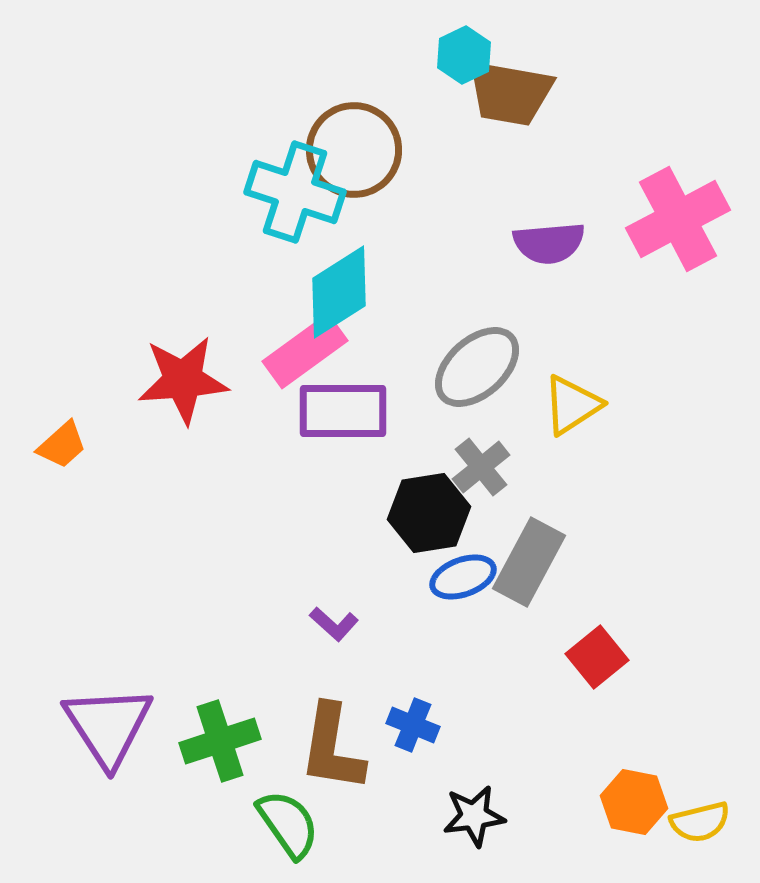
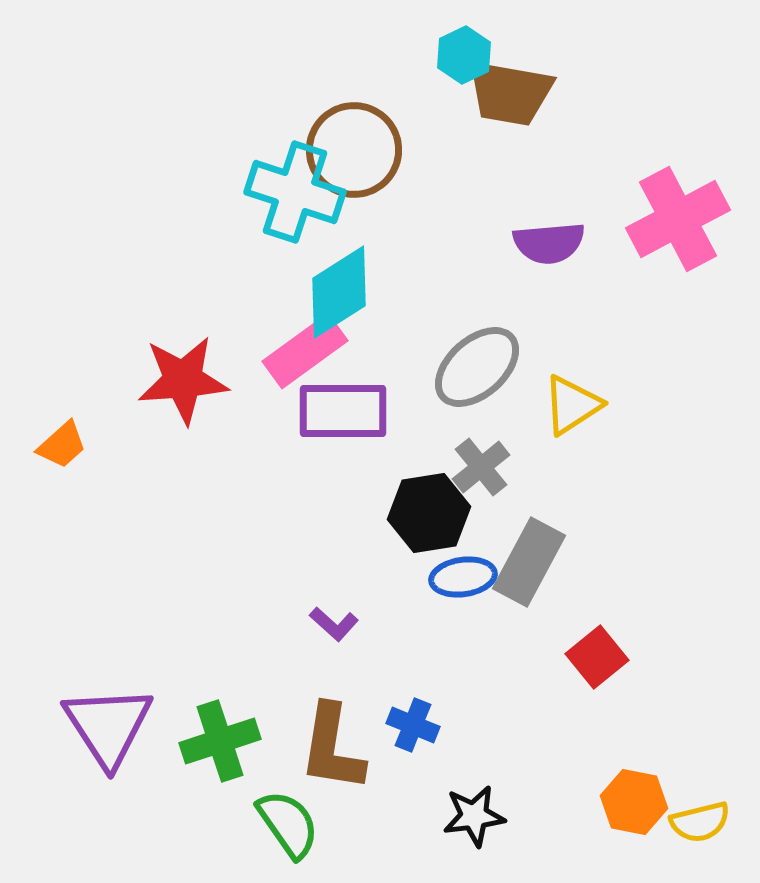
blue ellipse: rotated 12 degrees clockwise
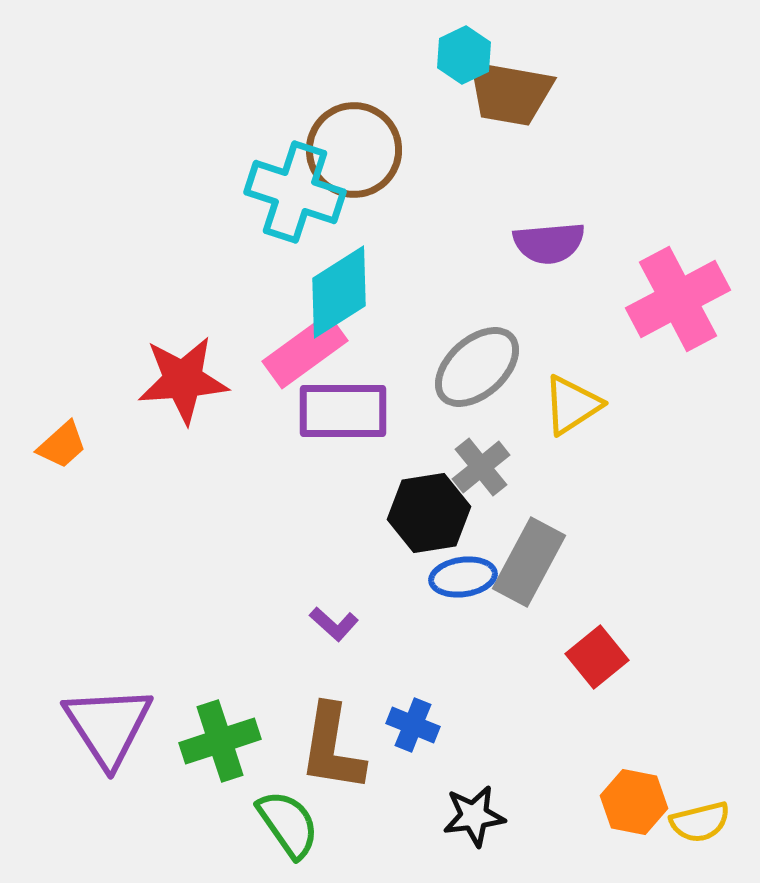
pink cross: moved 80 px down
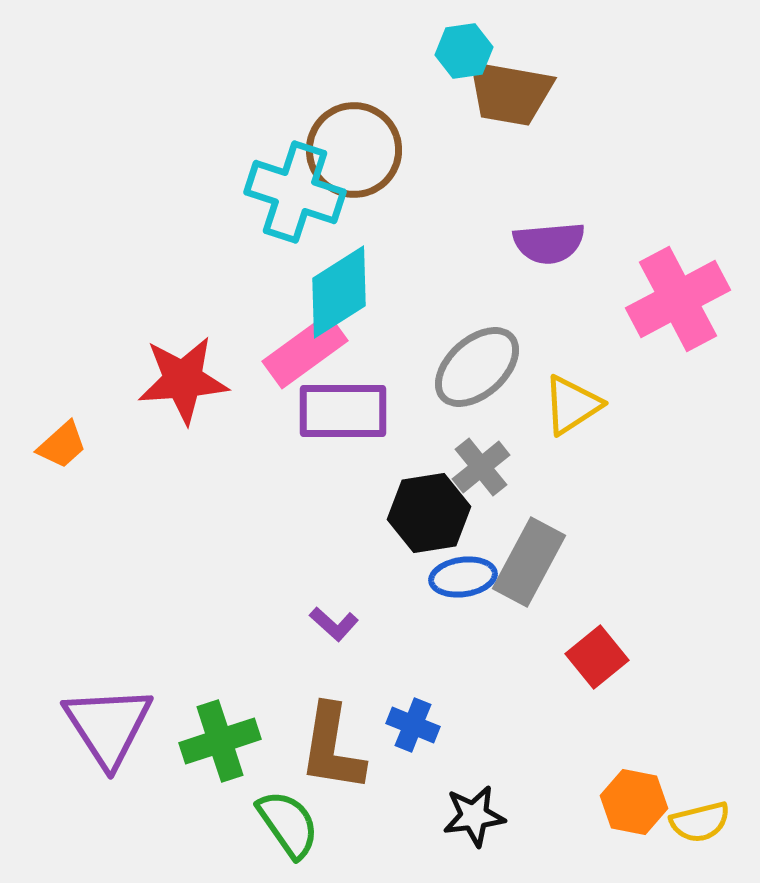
cyan hexagon: moved 4 px up; rotated 18 degrees clockwise
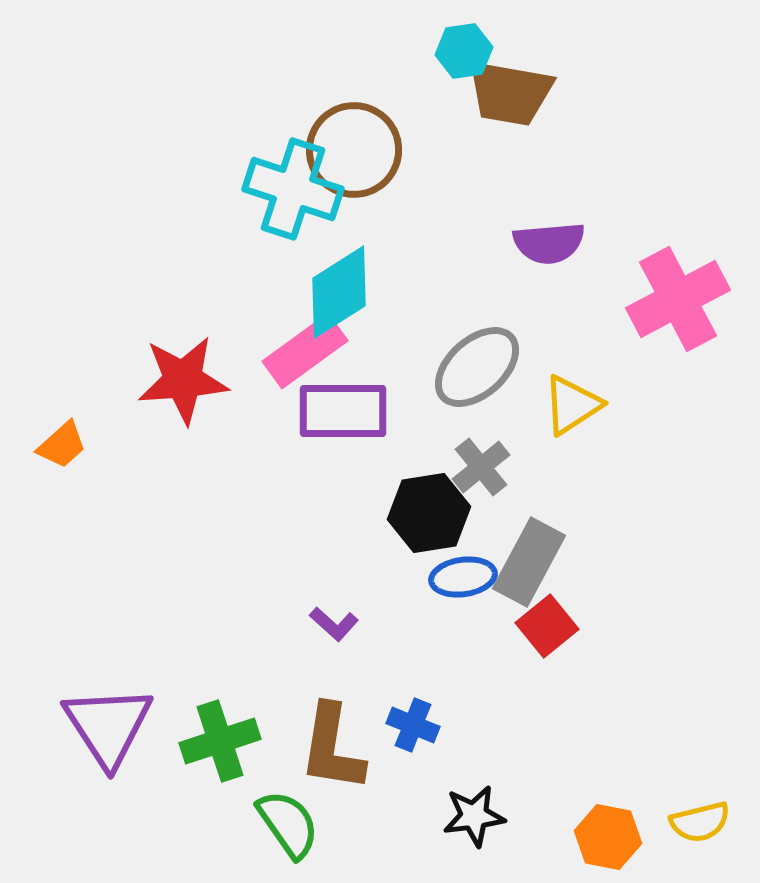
cyan cross: moved 2 px left, 3 px up
red square: moved 50 px left, 31 px up
orange hexagon: moved 26 px left, 35 px down
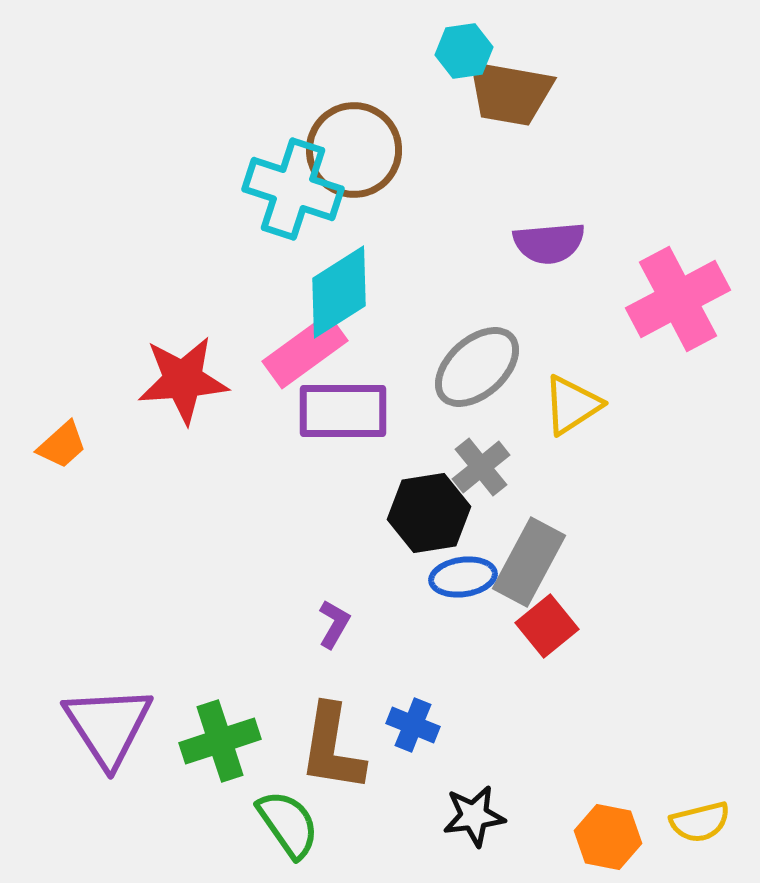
purple L-shape: rotated 102 degrees counterclockwise
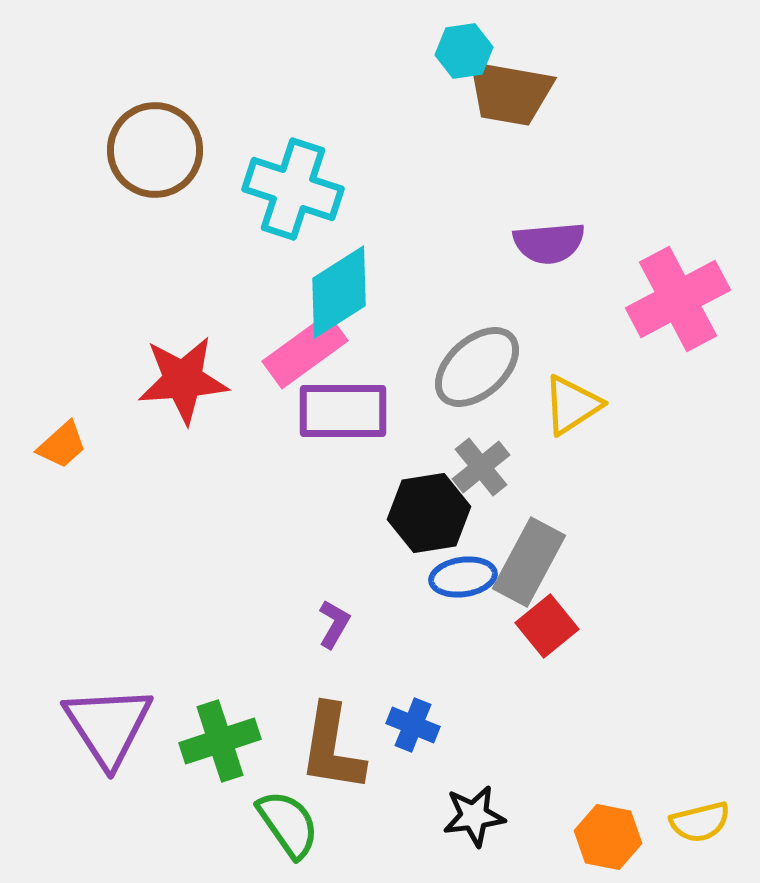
brown circle: moved 199 px left
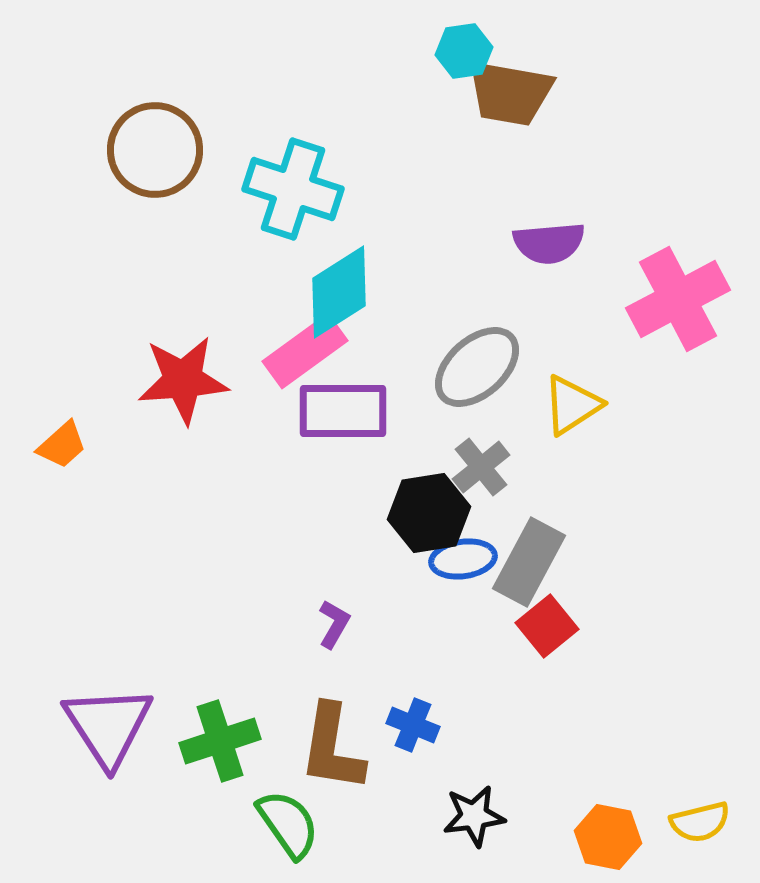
blue ellipse: moved 18 px up
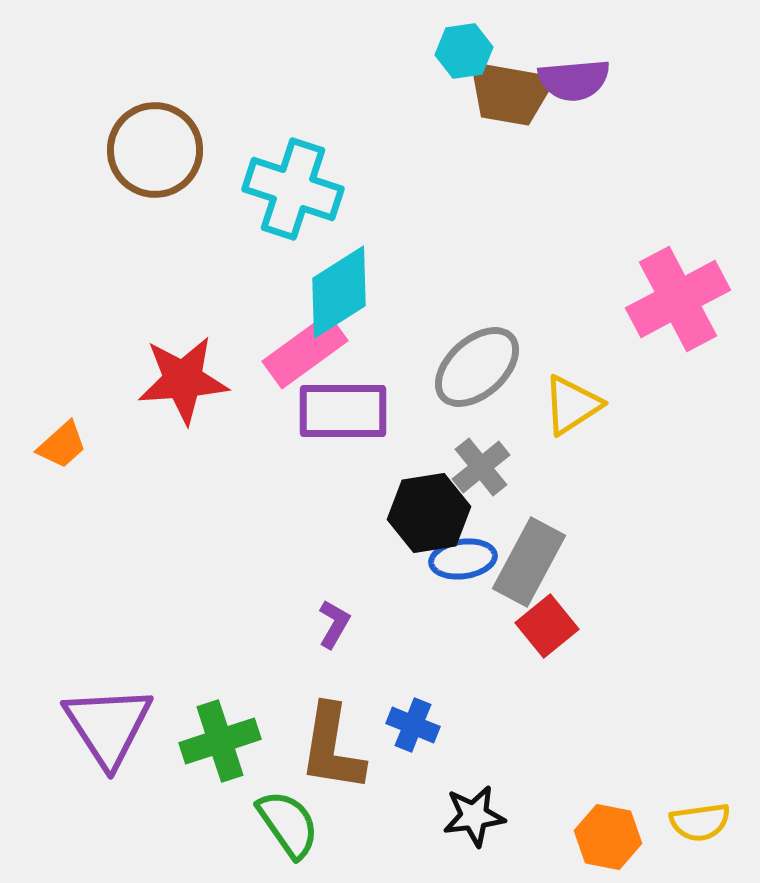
purple semicircle: moved 25 px right, 163 px up
yellow semicircle: rotated 6 degrees clockwise
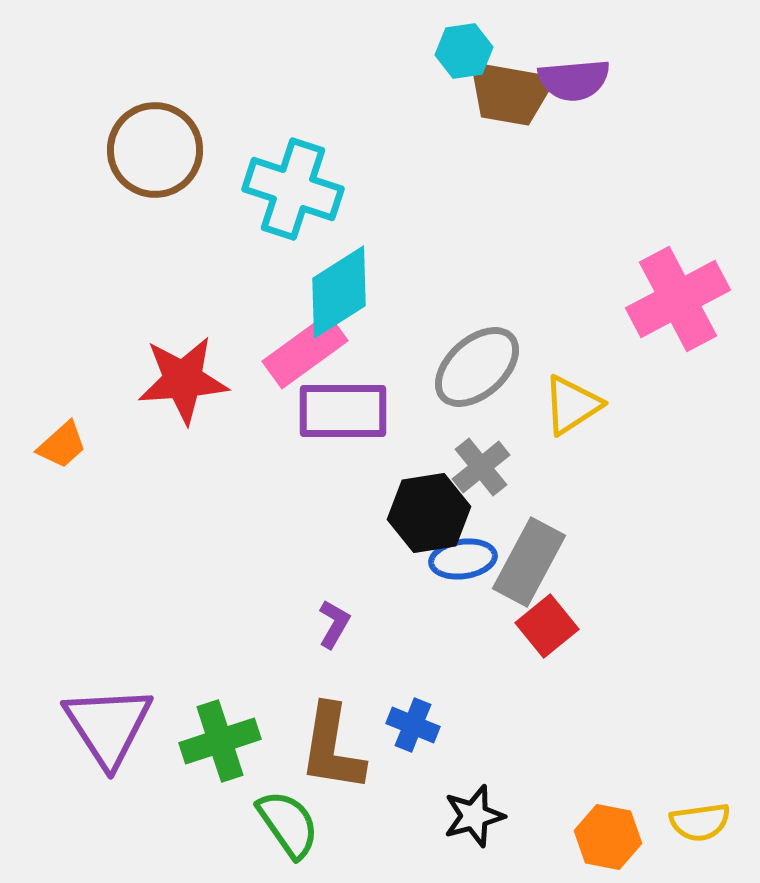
black star: rotated 8 degrees counterclockwise
